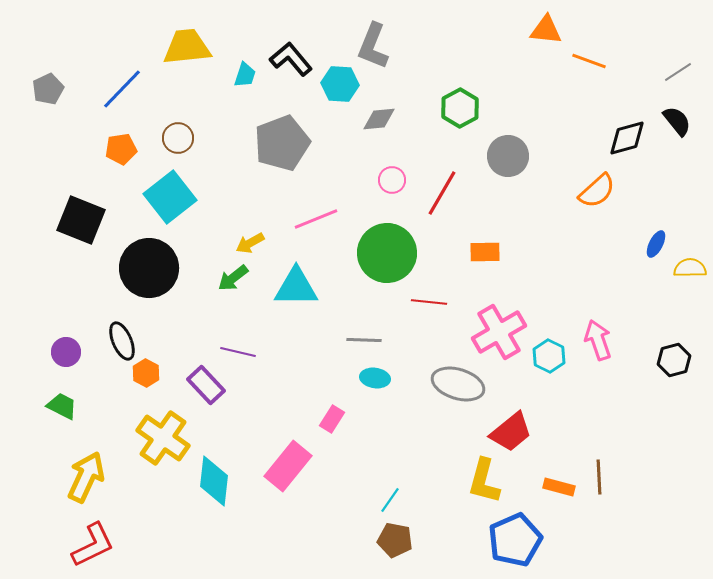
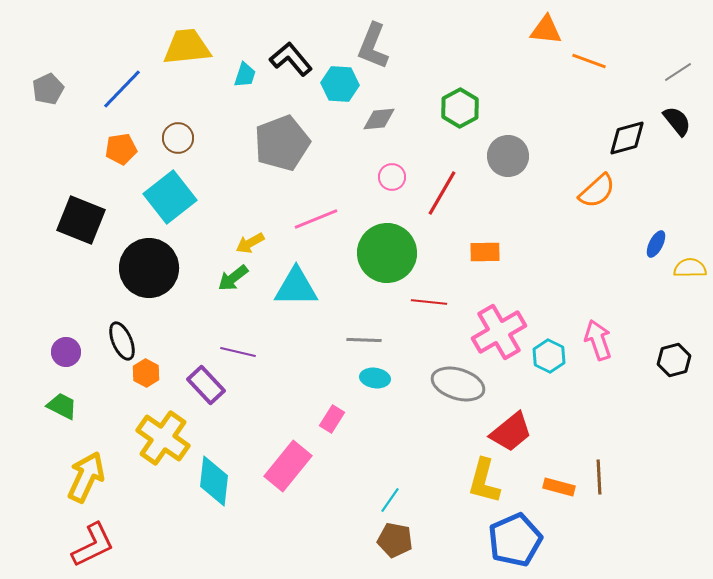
pink circle at (392, 180): moved 3 px up
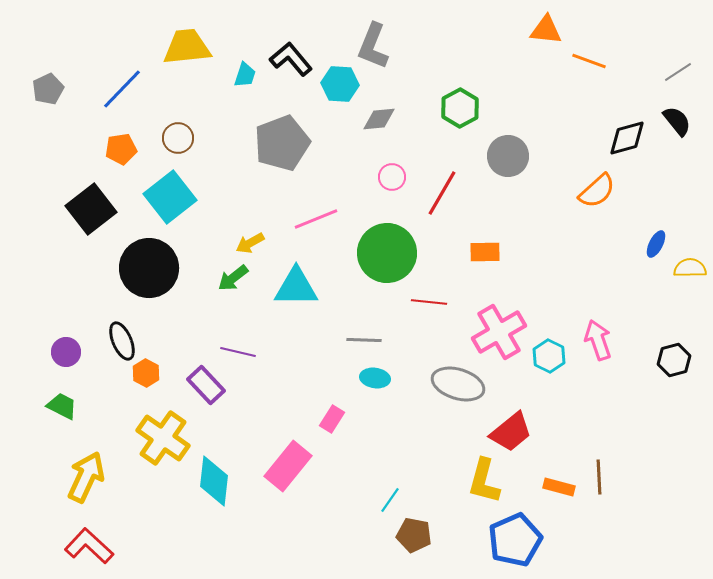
black square at (81, 220): moved 10 px right, 11 px up; rotated 30 degrees clockwise
brown pentagon at (395, 540): moved 19 px right, 5 px up
red L-shape at (93, 545): moved 4 px left, 1 px down; rotated 111 degrees counterclockwise
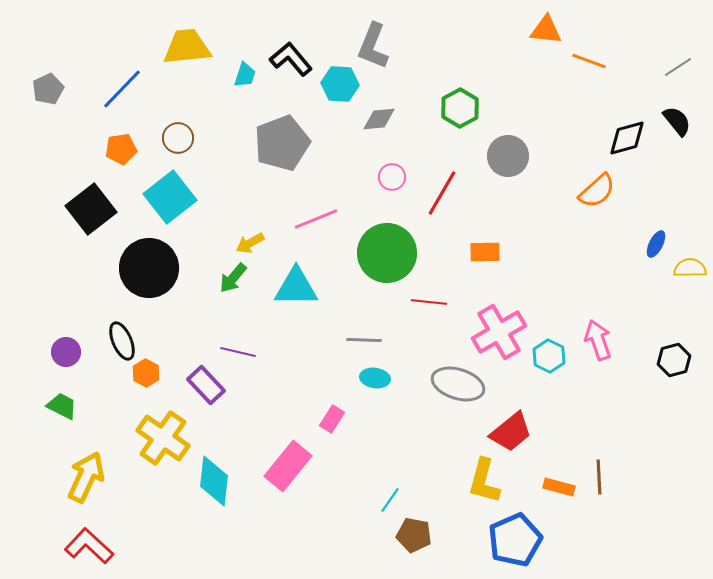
gray line at (678, 72): moved 5 px up
green arrow at (233, 278): rotated 12 degrees counterclockwise
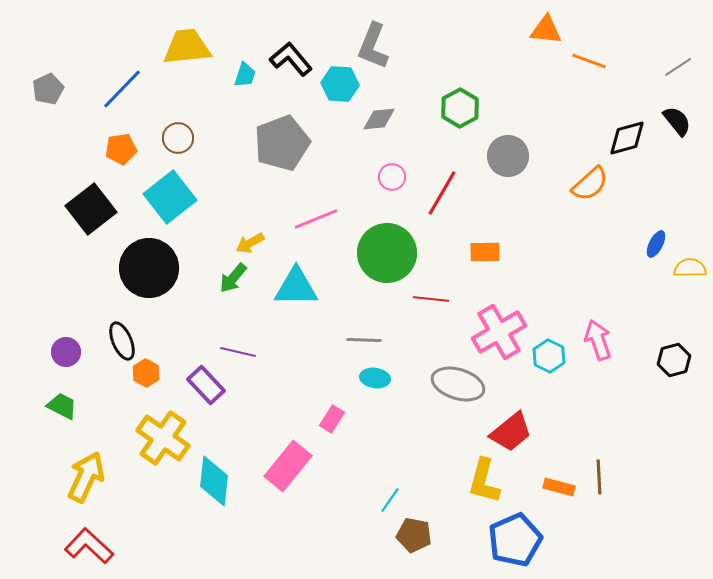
orange semicircle at (597, 191): moved 7 px left, 7 px up
red line at (429, 302): moved 2 px right, 3 px up
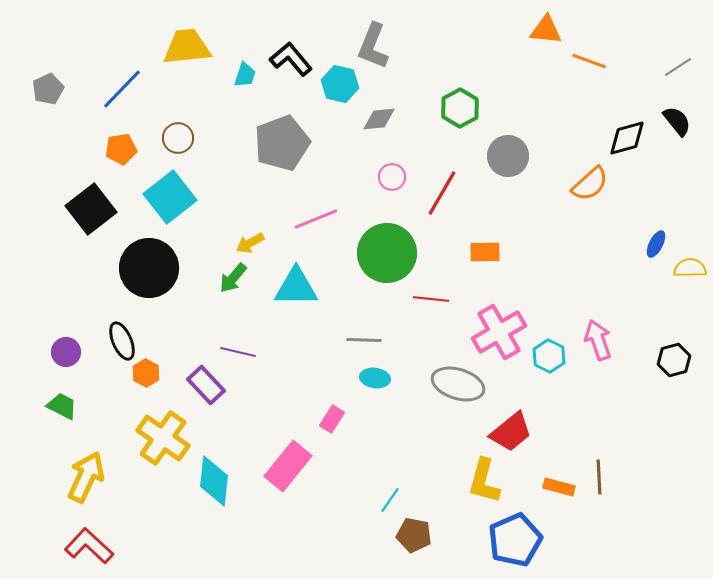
cyan hexagon at (340, 84): rotated 9 degrees clockwise
